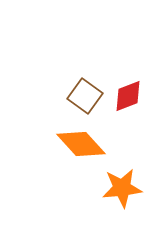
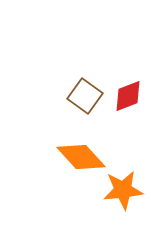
orange diamond: moved 13 px down
orange star: moved 1 px right, 2 px down
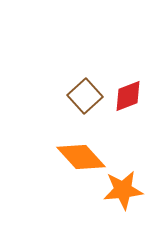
brown square: rotated 12 degrees clockwise
